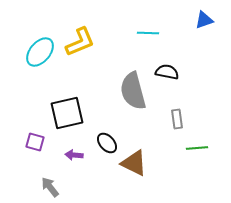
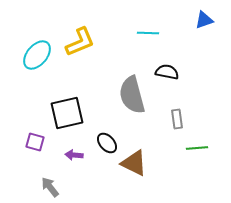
cyan ellipse: moved 3 px left, 3 px down
gray semicircle: moved 1 px left, 4 px down
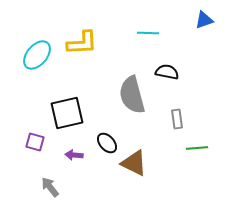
yellow L-shape: moved 2 px right, 1 px down; rotated 20 degrees clockwise
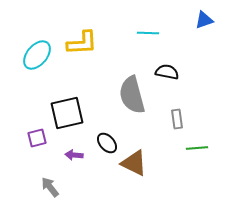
purple square: moved 2 px right, 4 px up; rotated 30 degrees counterclockwise
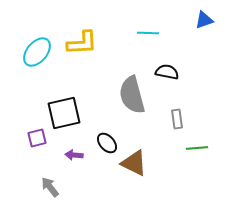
cyan ellipse: moved 3 px up
black square: moved 3 px left
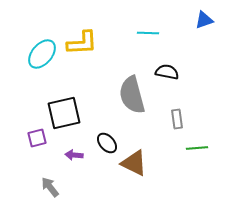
cyan ellipse: moved 5 px right, 2 px down
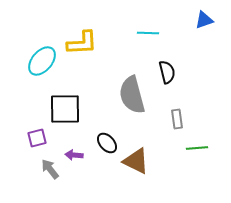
cyan ellipse: moved 7 px down
black semicircle: rotated 65 degrees clockwise
black square: moved 1 px right, 4 px up; rotated 12 degrees clockwise
brown triangle: moved 2 px right, 2 px up
gray arrow: moved 18 px up
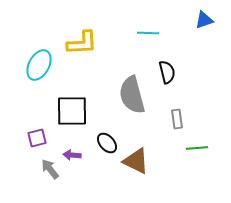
cyan ellipse: moved 3 px left, 4 px down; rotated 12 degrees counterclockwise
black square: moved 7 px right, 2 px down
purple arrow: moved 2 px left
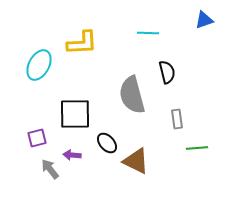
black square: moved 3 px right, 3 px down
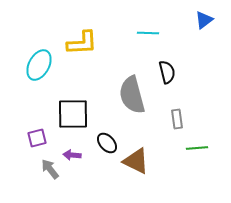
blue triangle: rotated 18 degrees counterclockwise
black square: moved 2 px left
